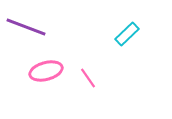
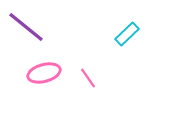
purple line: rotated 18 degrees clockwise
pink ellipse: moved 2 px left, 2 px down
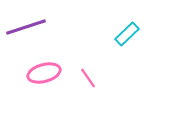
purple line: rotated 57 degrees counterclockwise
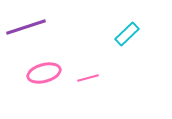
pink line: rotated 70 degrees counterclockwise
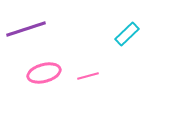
purple line: moved 2 px down
pink line: moved 2 px up
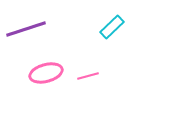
cyan rectangle: moved 15 px left, 7 px up
pink ellipse: moved 2 px right
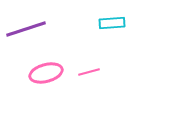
cyan rectangle: moved 4 px up; rotated 40 degrees clockwise
pink line: moved 1 px right, 4 px up
